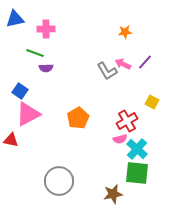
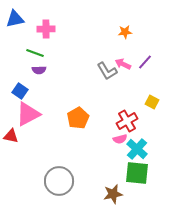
purple semicircle: moved 7 px left, 2 px down
red triangle: moved 4 px up
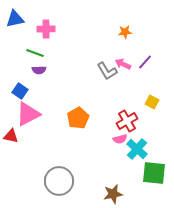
green square: moved 17 px right
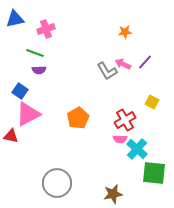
pink cross: rotated 18 degrees counterclockwise
red cross: moved 2 px left, 1 px up
pink semicircle: rotated 16 degrees clockwise
gray circle: moved 2 px left, 2 px down
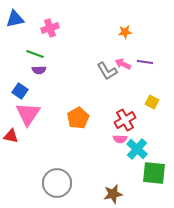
pink cross: moved 4 px right, 1 px up
green line: moved 1 px down
purple line: rotated 56 degrees clockwise
pink triangle: rotated 28 degrees counterclockwise
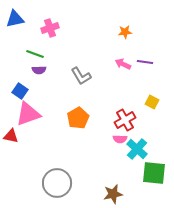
gray L-shape: moved 26 px left, 5 px down
pink triangle: rotated 36 degrees clockwise
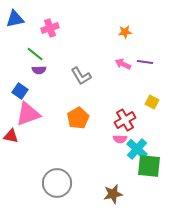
green line: rotated 18 degrees clockwise
green square: moved 5 px left, 7 px up
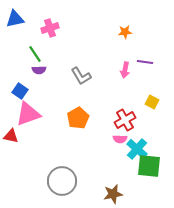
green line: rotated 18 degrees clockwise
pink arrow: moved 2 px right, 6 px down; rotated 105 degrees counterclockwise
gray circle: moved 5 px right, 2 px up
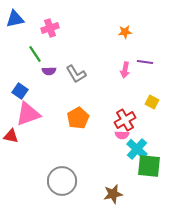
purple semicircle: moved 10 px right, 1 px down
gray L-shape: moved 5 px left, 2 px up
pink semicircle: moved 2 px right, 4 px up
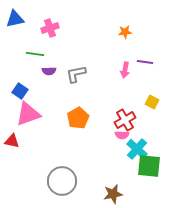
green line: rotated 48 degrees counterclockwise
gray L-shape: rotated 110 degrees clockwise
red triangle: moved 1 px right, 5 px down
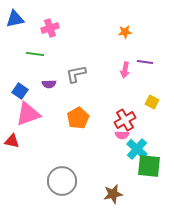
purple semicircle: moved 13 px down
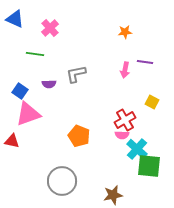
blue triangle: rotated 36 degrees clockwise
pink cross: rotated 24 degrees counterclockwise
orange pentagon: moved 1 px right, 18 px down; rotated 20 degrees counterclockwise
brown star: moved 1 px down
